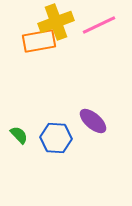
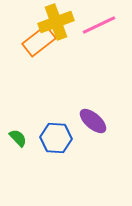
orange rectangle: rotated 28 degrees counterclockwise
green semicircle: moved 1 px left, 3 px down
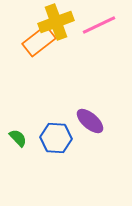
purple ellipse: moved 3 px left
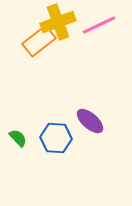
yellow cross: moved 2 px right
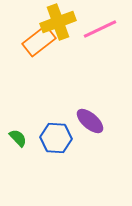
pink line: moved 1 px right, 4 px down
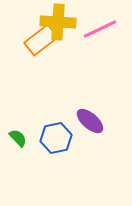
yellow cross: rotated 24 degrees clockwise
orange rectangle: moved 2 px right, 1 px up
blue hexagon: rotated 16 degrees counterclockwise
